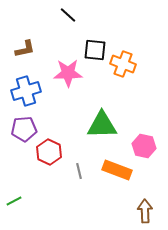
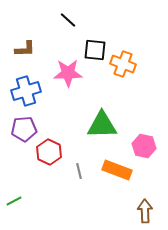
black line: moved 5 px down
brown L-shape: rotated 10 degrees clockwise
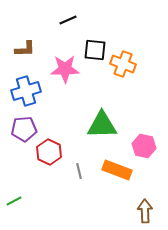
black line: rotated 66 degrees counterclockwise
pink star: moved 3 px left, 4 px up
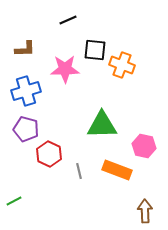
orange cross: moved 1 px left, 1 px down
purple pentagon: moved 2 px right; rotated 20 degrees clockwise
red hexagon: moved 2 px down
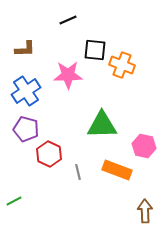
pink star: moved 3 px right, 6 px down
blue cross: rotated 16 degrees counterclockwise
gray line: moved 1 px left, 1 px down
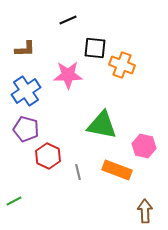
black square: moved 2 px up
green triangle: rotated 12 degrees clockwise
red hexagon: moved 1 px left, 2 px down
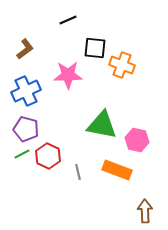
brown L-shape: rotated 35 degrees counterclockwise
blue cross: rotated 8 degrees clockwise
pink hexagon: moved 7 px left, 6 px up
green line: moved 8 px right, 47 px up
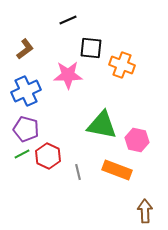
black square: moved 4 px left
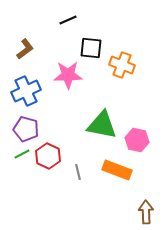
brown arrow: moved 1 px right, 1 px down
